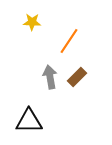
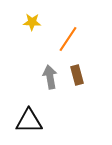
orange line: moved 1 px left, 2 px up
brown rectangle: moved 2 px up; rotated 60 degrees counterclockwise
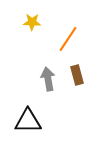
gray arrow: moved 2 px left, 2 px down
black triangle: moved 1 px left
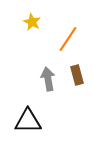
yellow star: rotated 24 degrees clockwise
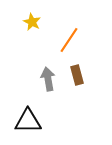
orange line: moved 1 px right, 1 px down
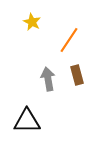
black triangle: moved 1 px left
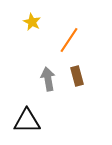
brown rectangle: moved 1 px down
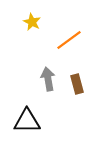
orange line: rotated 20 degrees clockwise
brown rectangle: moved 8 px down
